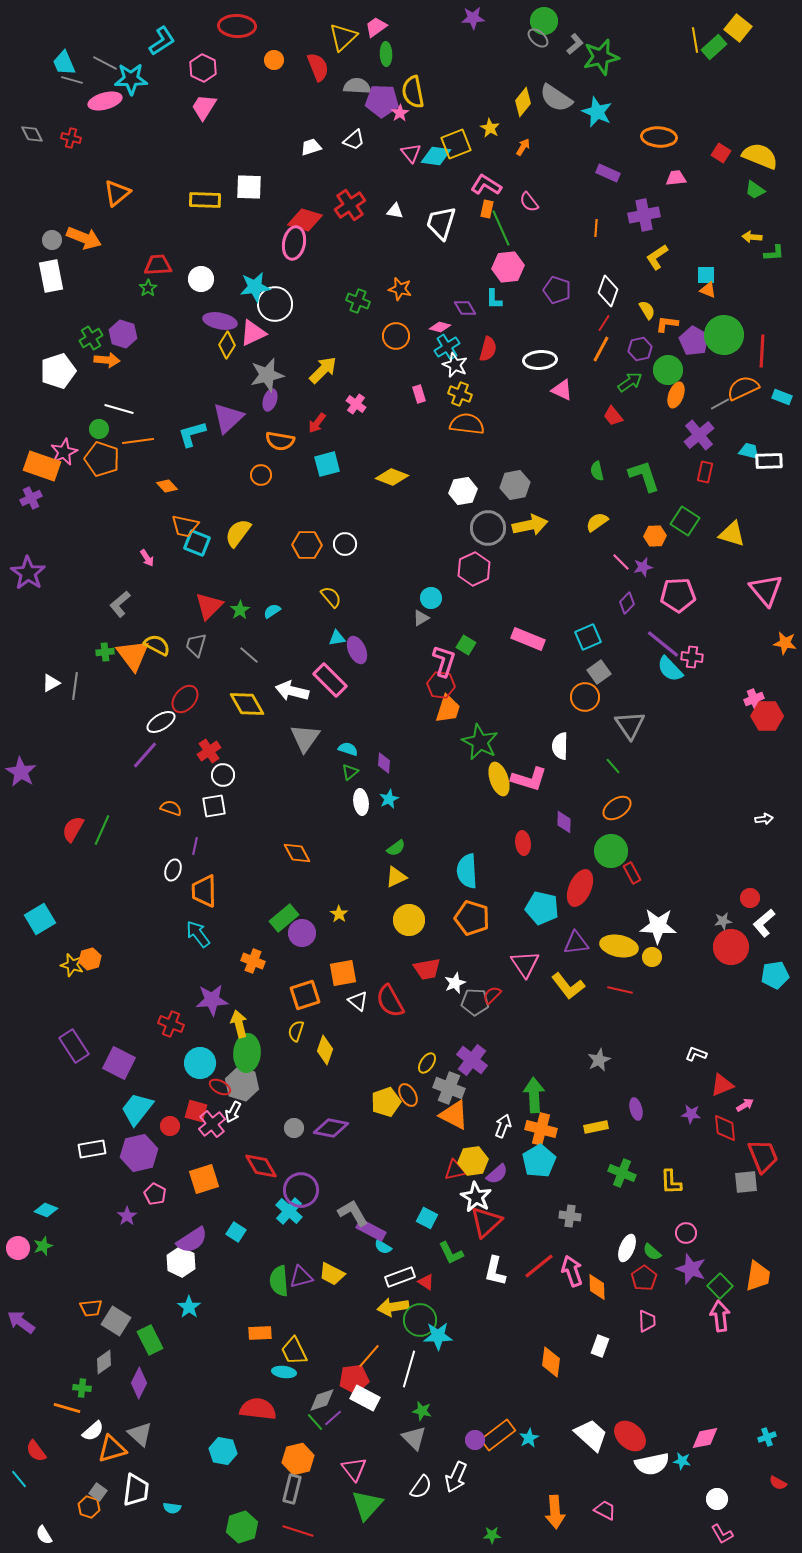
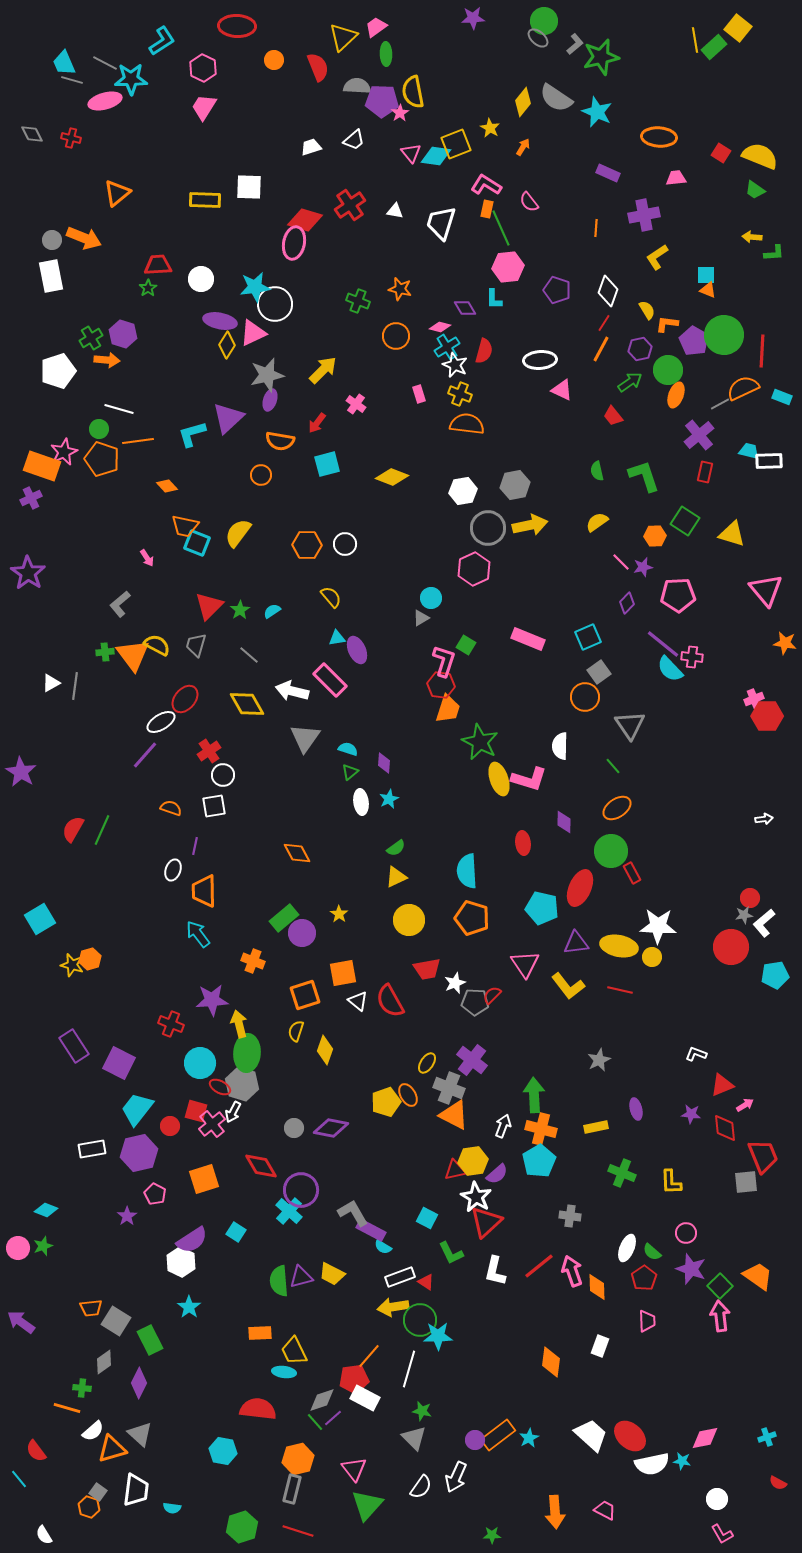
red semicircle at (488, 349): moved 4 px left, 2 px down
gray star at (723, 921): moved 21 px right, 6 px up
orange trapezoid at (758, 1276): rotated 64 degrees counterclockwise
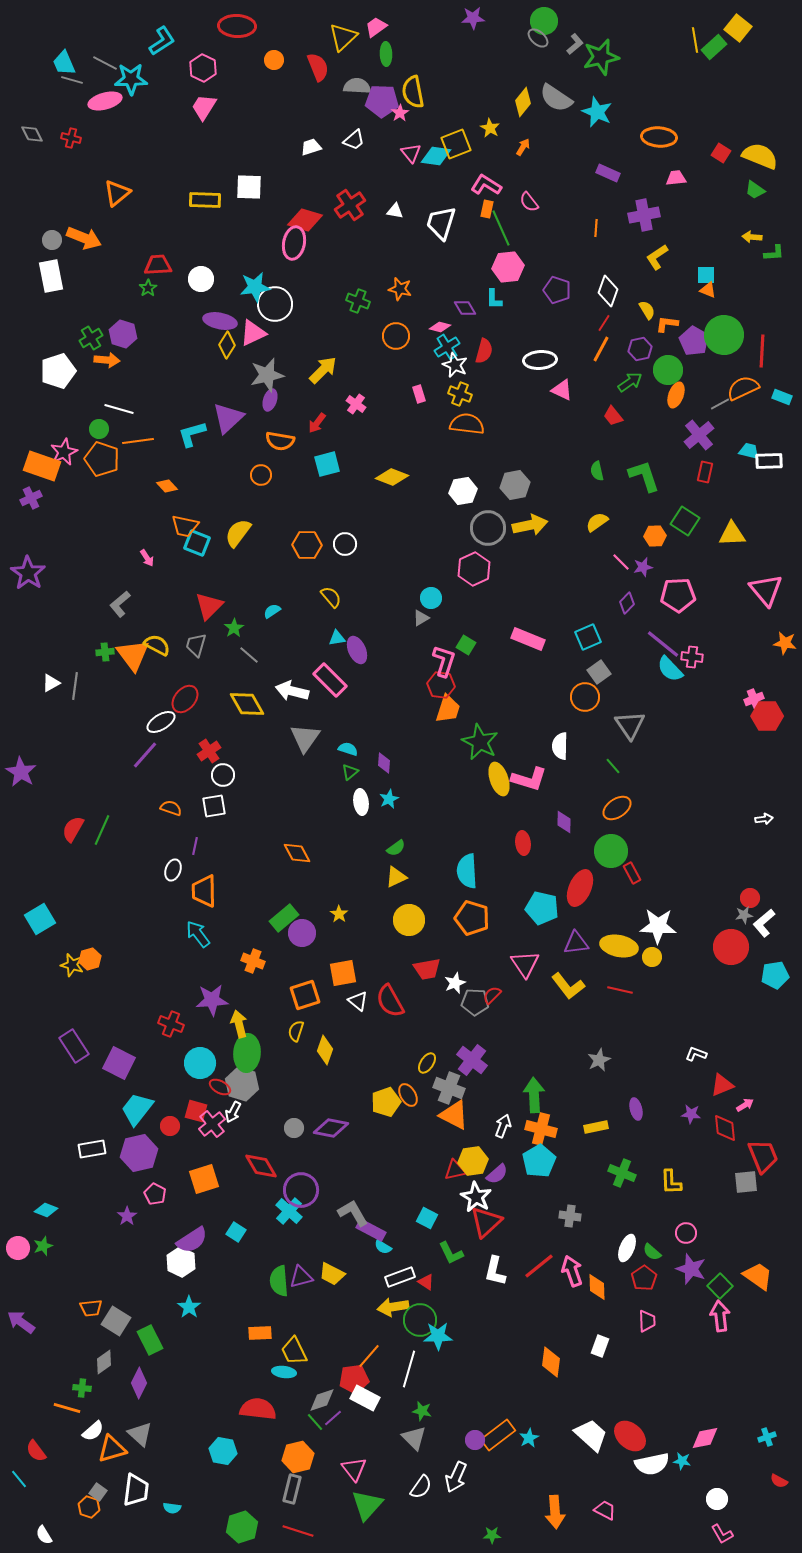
yellow triangle at (732, 534): rotated 20 degrees counterclockwise
green star at (240, 610): moved 6 px left, 18 px down
orange hexagon at (298, 1459): moved 2 px up
red semicircle at (778, 1483): moved 1 px right, 2 px up
